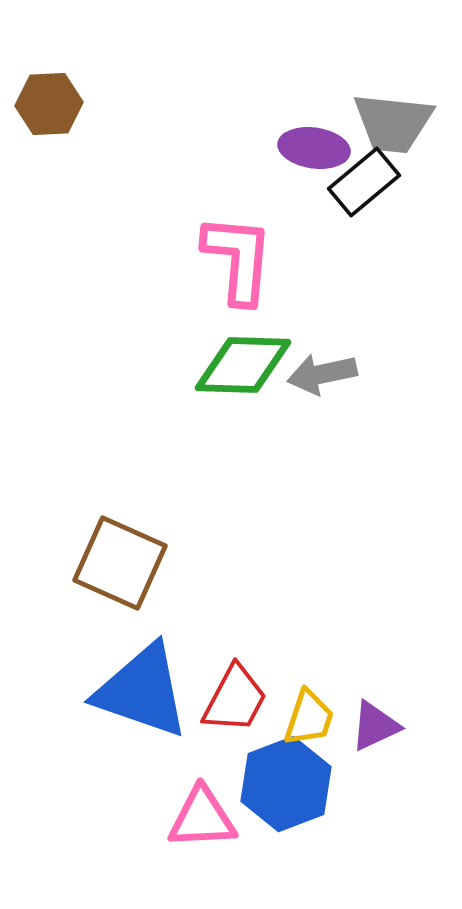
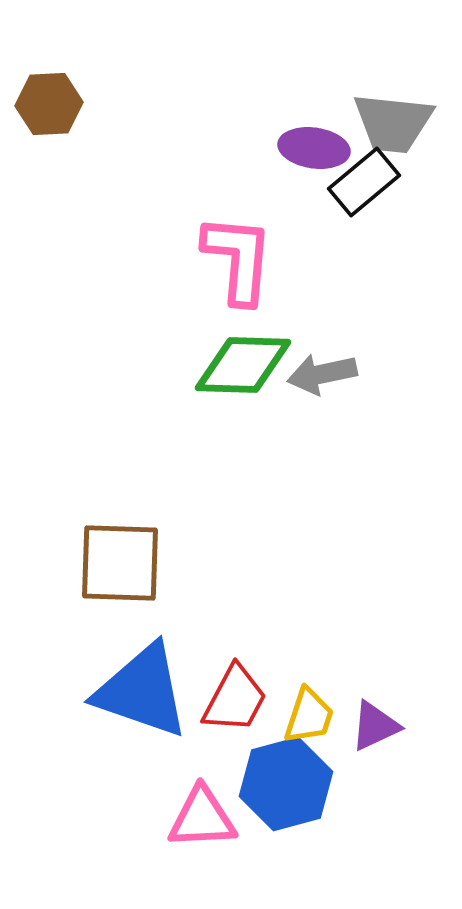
brown square: rotated 22 degrees counterclockwise
yellow trapezoid: moved 2 px up
blue hexagon: rotated 6 degrees clockwise
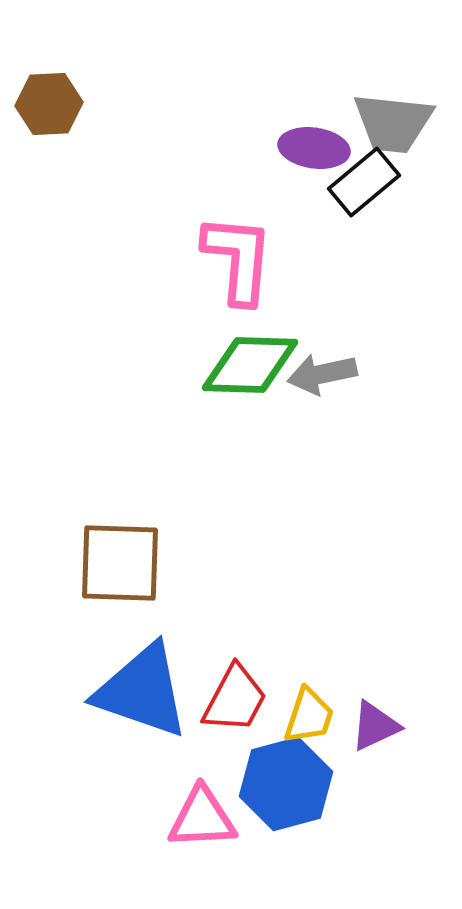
green diamond: moved 7 px right
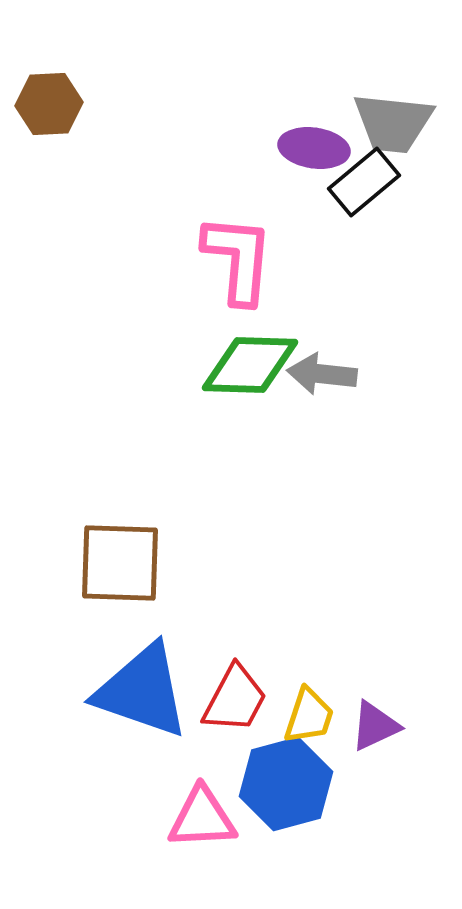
gray arrow: rotated 18 degrees clockwise
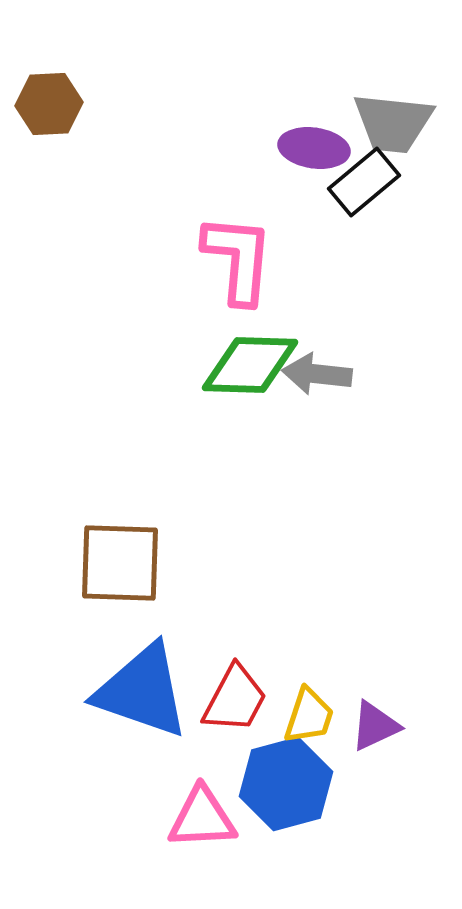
gray arrow: moved 5 px left
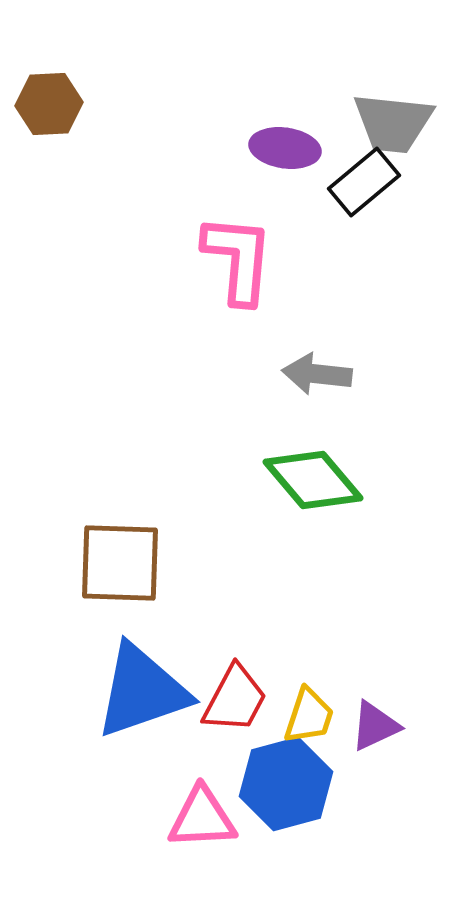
purple ellipse: moved 29 px left
green diamond: moved 63 px right, 115 px down; rotated 48 degrees clockwise
blue triangle: rotated 38 degrees counterclockwise
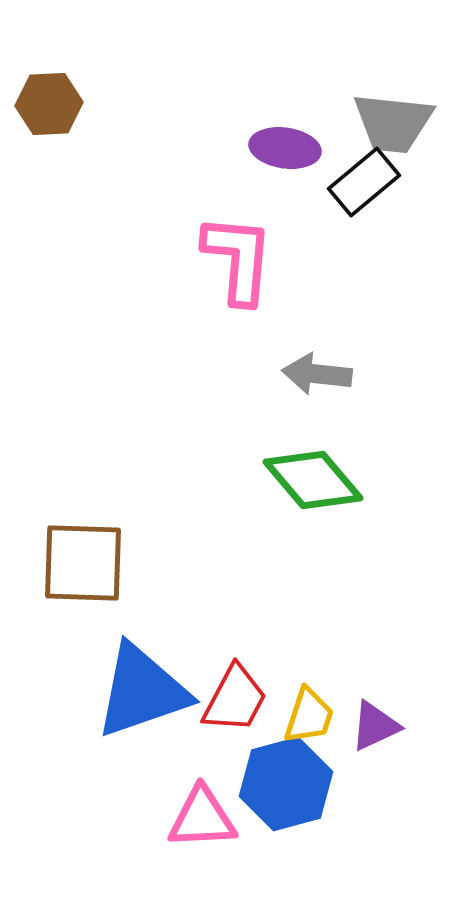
brown square: moved 37 px left
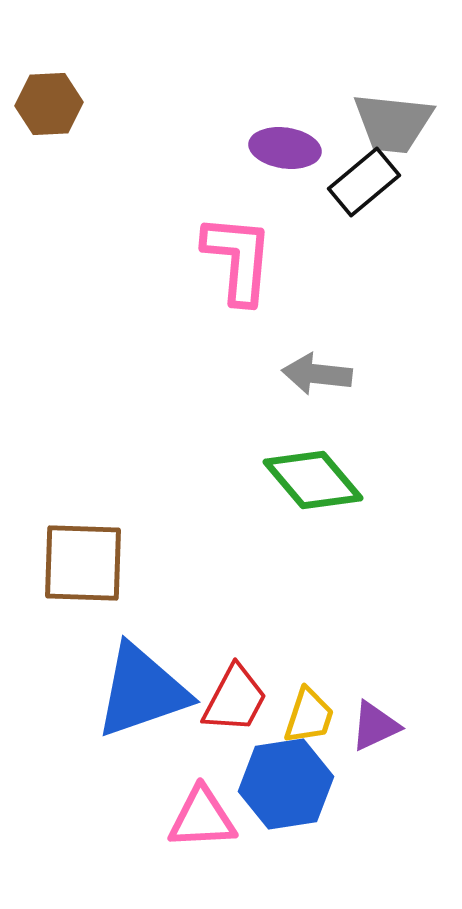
blue hexagon: rotated 6 degrees clockwise
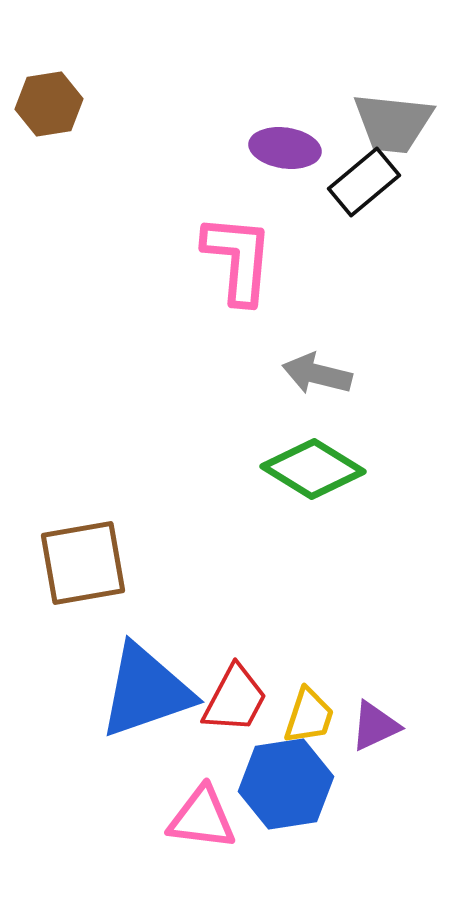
brown hexagon: rotated 6 degrees counterclockwise
gray arrow: rotated 8 degrees clockwise
green diamond: moved 11 px up; rotated 18 degrees counterclockwise
brown square: rotated 12 degrees counterclockwise
blue triangle: moved 4 px right
pink triangle: rotated 10 degrees clockwise
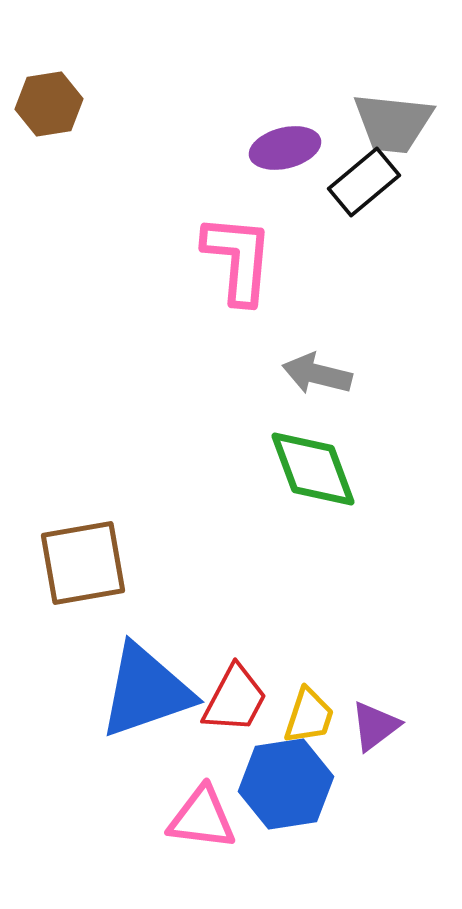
purple ellipse: rotated 22 degrees counterclockwise
green diamond: rotated 38 degrees clockwise
purple triangle: rotated 12 degrees counterclockwise
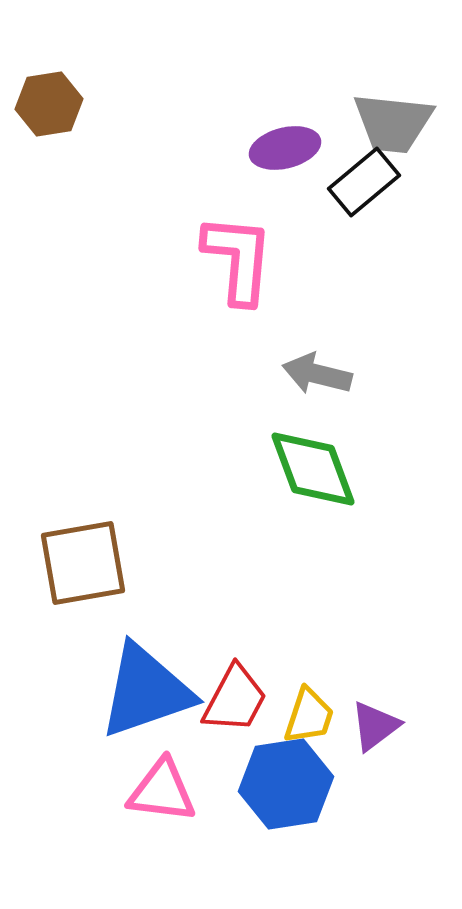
pink triangle: moved 40 px left, 27 px up
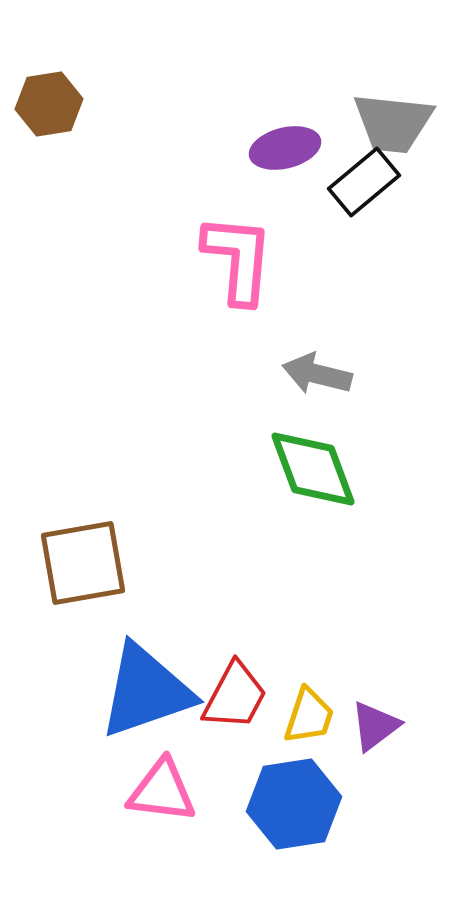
red trapezoid: moved 3 px up
blue hexagon: moved 8 px right, 20 px down
